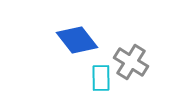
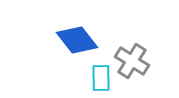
gray cross: moved 1 px right, 1 px up
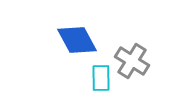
blue diamond: rotated 9 degrees clockwise
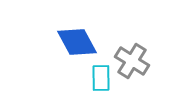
blue diamond: moved 2 px down
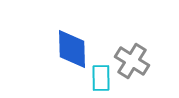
blue diamond: moved 5 px left, 7 px down; rotated 27 degrees clockwise
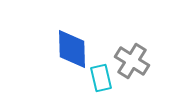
cyan rectangle: rotated 12 degrees counterclockwise
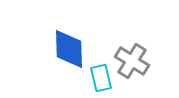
blue diamond: moved 3 px left
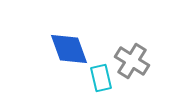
blue diamond: rotated 18 degrees counterclockwise
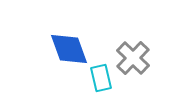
gray cross: moved 1 px right, 3 px up; rotated 12 degrees clockwise
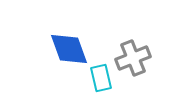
gray cross: rotated 24 degrees clockwise
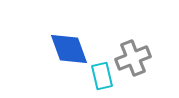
cyan rectangle: moved 1 px right, 2 px up
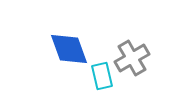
gray cross: moved 1 px left; rotated 8 degrees counterclockwise
